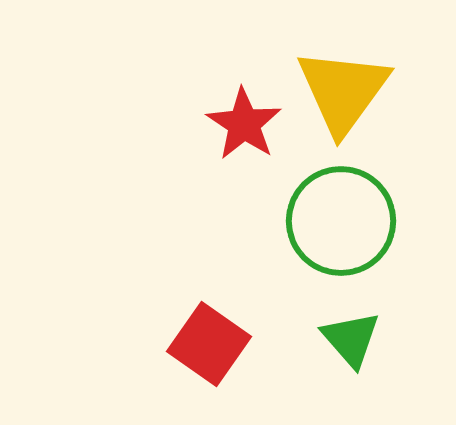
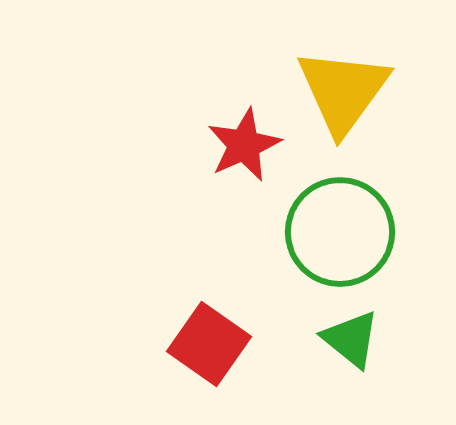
red star: moved 21 px down; rotated 14 degrees clockwise
green circle: moved 1 px left, 11 px down
green triangle: rotated 10 degrees counterclockwise
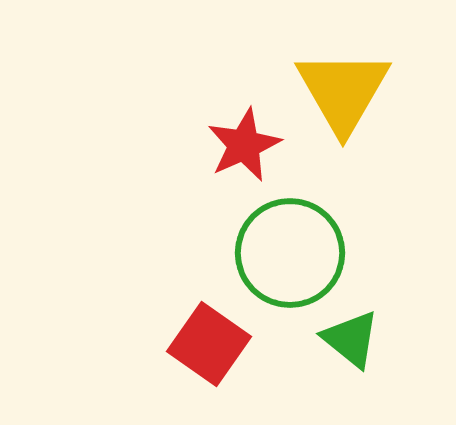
yellow triangle: rotated 6 degrees counterclockwise
green circle: moved 50 px left, 21 px down
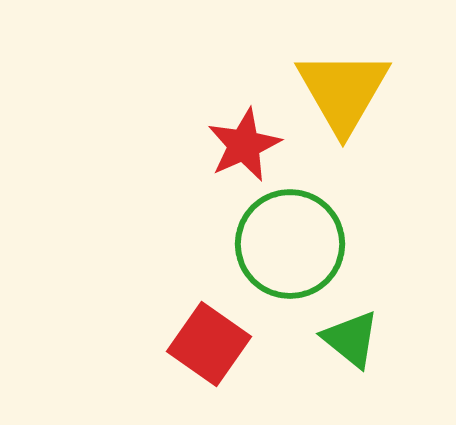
green circle: moved 9 px up
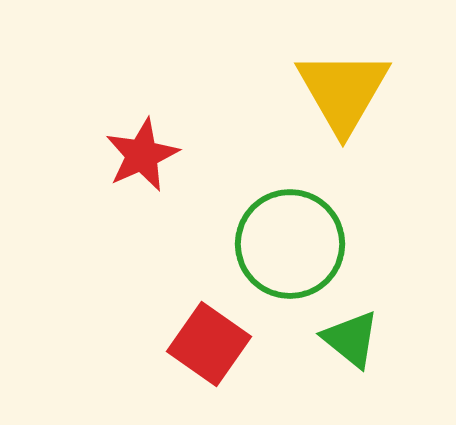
red star: moved 102 px left, 10 px down
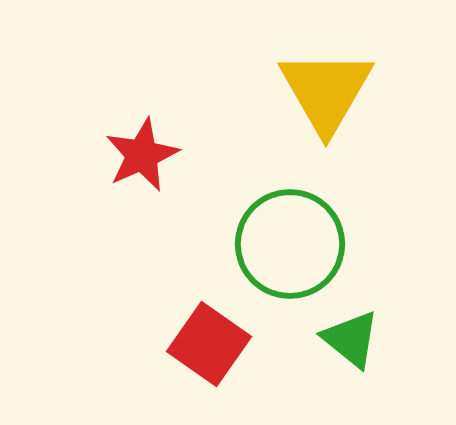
yellow triangle: moved 17 px left
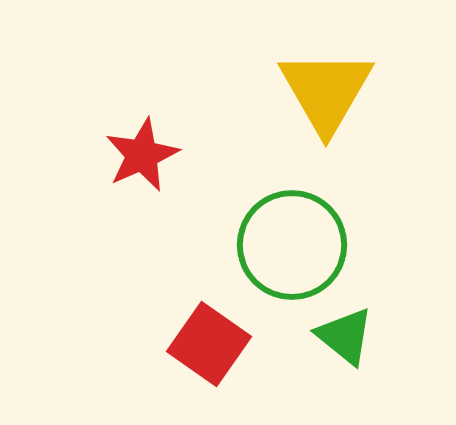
green circle: moved 2 px right, 1 px down
green triangle: moved 6 px left, 3 px up
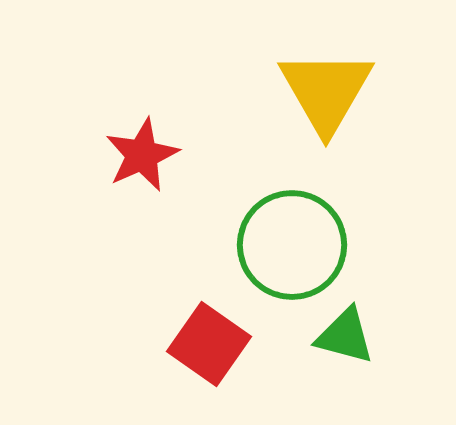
green triangle: rotated 24 degrees counterclockwise
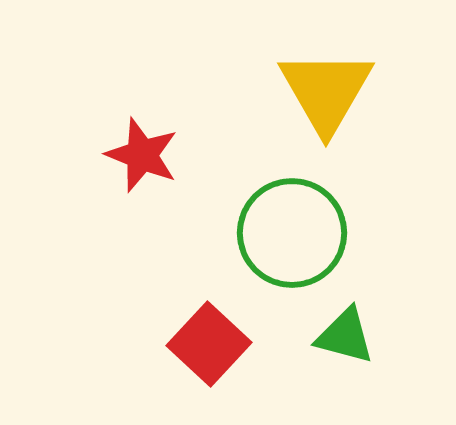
red star: rotated 26 degrees counterclockwise
green circle: moved 12 px up
red square: rotated 8 degrees clockwise
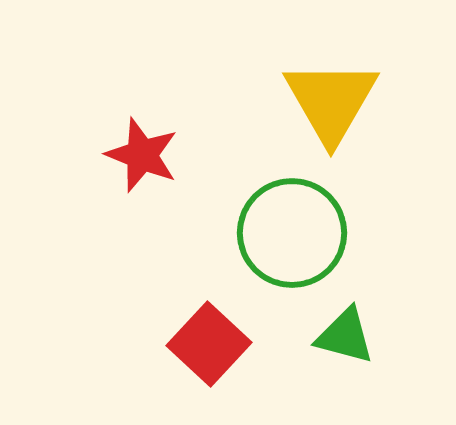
yellow triangle: moved 5 px right, 10 px down
